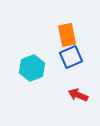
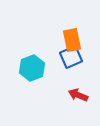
orange rectangle: moved 5 px right, 5 px down
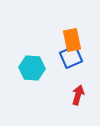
cyan hexagon: rotated 25 degrees clockwise
red arrow: rotated 84 degrees clockwise
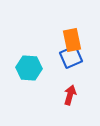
cyan hexagon: moved 3 px left
red arrow: moved 8 px left
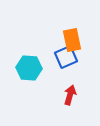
blue square: moved 5 px left
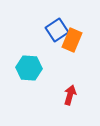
orange rectangle: rotated 35 degrees clockwise
blue square: moved 9 px left, 27 px up; rotated 10 degrees counterclockwise
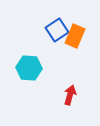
orange rectangle: moved 3 px right, 4 px up
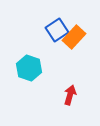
orange rectangle: moved 1 px left, 1 px down; rotated 20 degrees clockwise
cyan hexagon: rotated 15 degrees clockwise
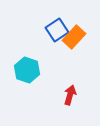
cyan hexagon: moved 2 px left, 2 px down
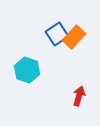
blue square: moved 4 px down
red arrow: moved 9 px right, 1 px down
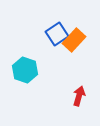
orange rectangle: moved 3 px down
cyan hexagon: moved 2 px left
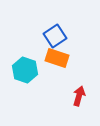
blue square: moved 2 px left, 2 px down
orange rectangle: moved 17 px left, 18 px down; rotated 65 degrees clockwise
